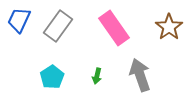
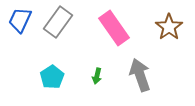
blue trapezoid: moved 1 px right
gray rectangle: moved 4 px up
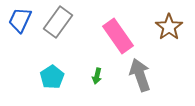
pink rectangle: moved 4 px right, 8 px down
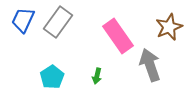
blue trapezoid: moved 3 px right
brown star: rotated 12 degrees clockwise
gray arrow: moved 10 px right, 10 px up
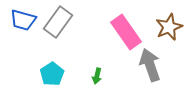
blue trapezoid: rotated 100 degrees counterclockwise
pink rectangle: moved 8 px right, 4 px up
cyan pentagon: moved 3 px up
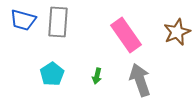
gray rectangle: rotated 32 degrees counterclockwise
brown star: moved 8 px right, 5 px down
pink rectangle: moved 3 px down
gray arrow: moved 10 px left, 15 px down
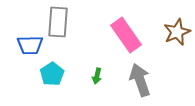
blue trapezoid: moved 7 px right, 25 px down; rotated 16 degrees counterclockwise
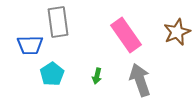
gray rectangle: rotated 12 degrees counterclockwise
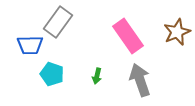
gray rectangle: rotated 44 degrees clockwise
pink rectangle: moved 2 px right, 1 px down
cyan pentagon: rotated 20 degrees counterclockwise
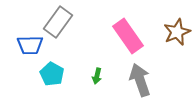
cyan pentagon: rotated 10 degrees clockwise
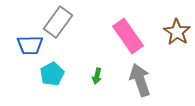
brown star: rotated 16 degrees counterclockwise
cyan pentagon: rotated 15 degrees clockwise
